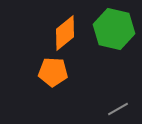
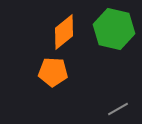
orange diamond: moved 1 px left, 1 px up
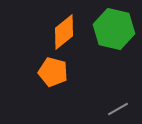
orange pentagon: rotated 12 degrees clockwise
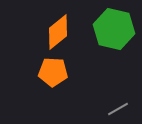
orange diamond: moved 6 px left
orange pentagon: rotated 12 degrees counterclockwise
